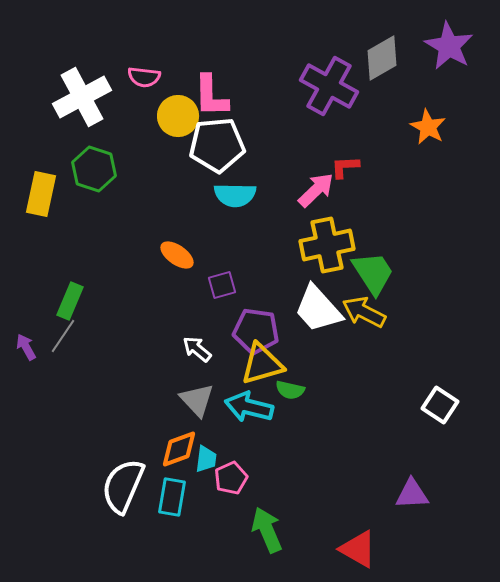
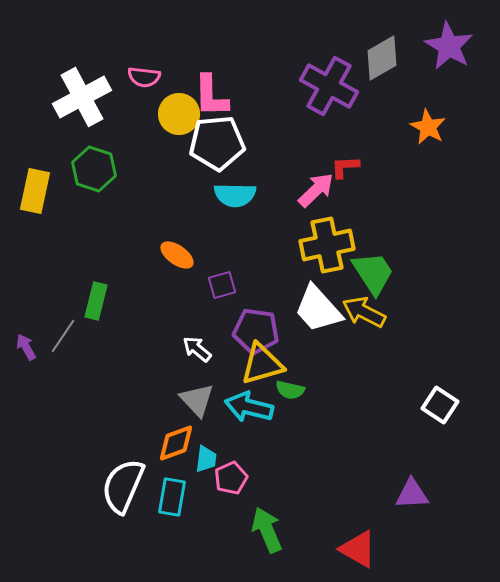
yellow circle: moved 1 px right, 2 px up
white pentagon: moved 2 px up
yellow rectangle: moved 6 px left, 3 px up
green rectangle: moved 26 px right; rotated 9 degrees counterclockwise
orange diamond: moved 3 px left, 6 px up
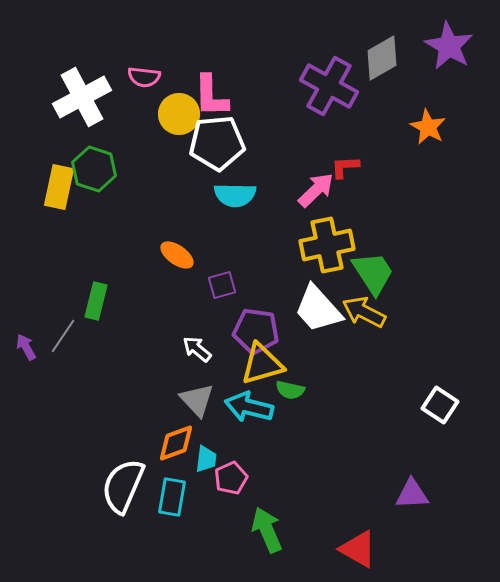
yellow rectangle: moved 24 px right, 4 px up
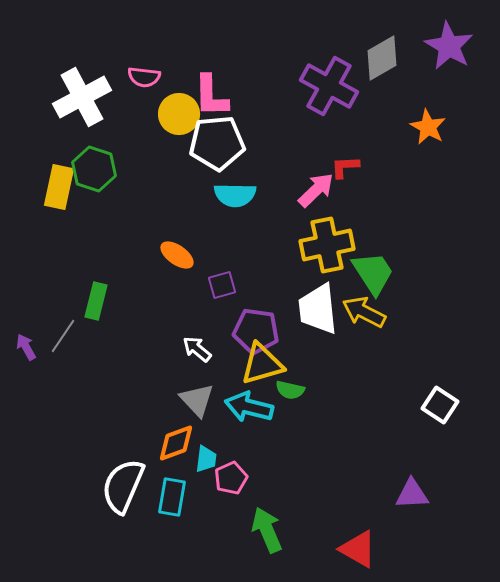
white trapezoid: rotated 36 degrees clockwise
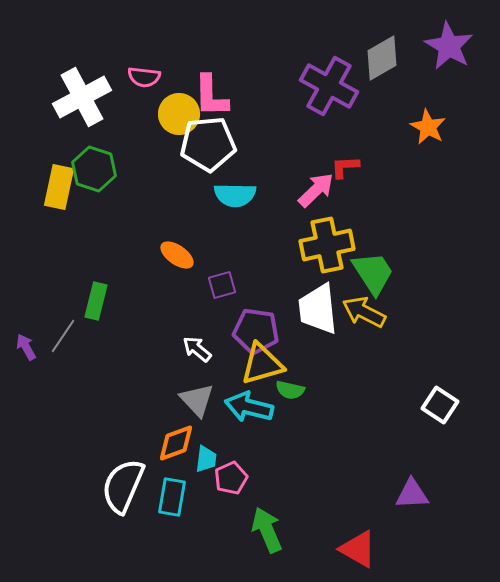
white pentagon: moved 9 px left, 1 px down
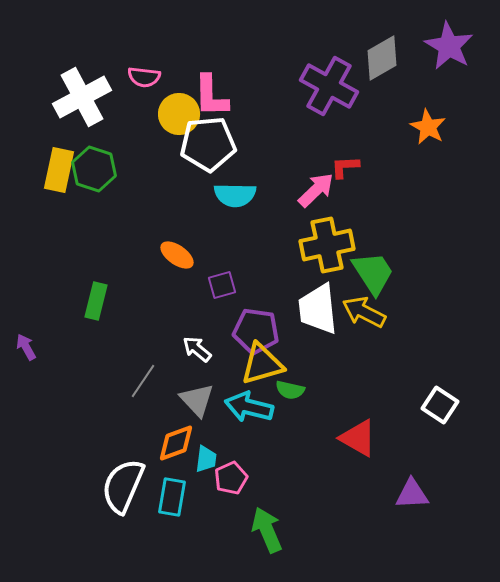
yellow rectangle: moved 17 px up
gray line: moved 80 px right, 45 px down
red triangle: moved 111 px up
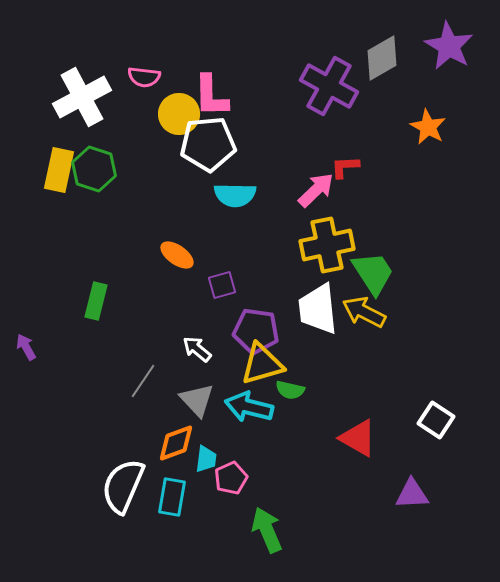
white square: moved 4 px left, 15 px down
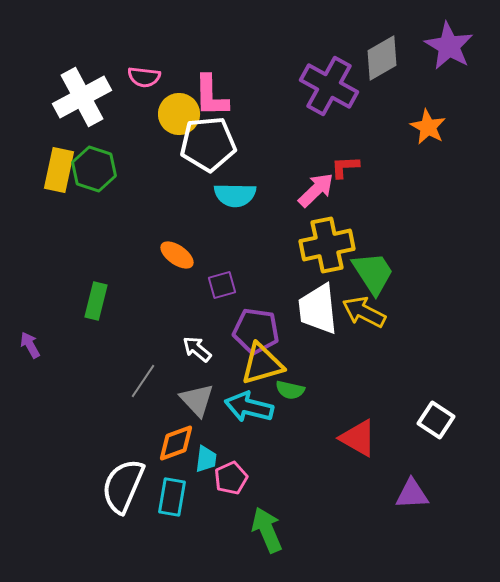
purple arrow: moved 4 px right, 2 px up
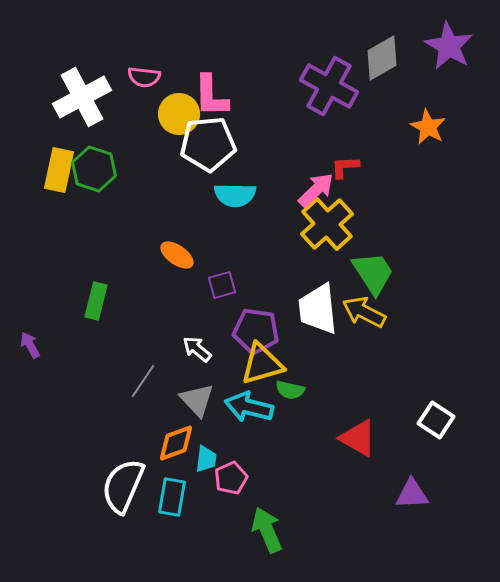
yellow cross: moved 21 px up; rotated 30 degrees counterclockwise
